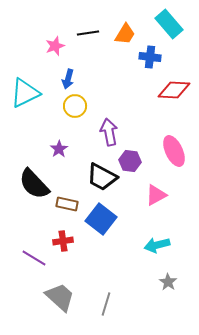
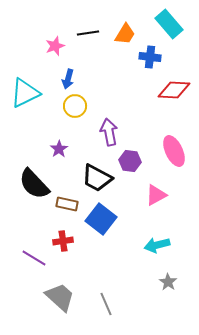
black trapezoid: moved 5 px left, 1 px down
gray line: rotated 40 degrees counterclockwise
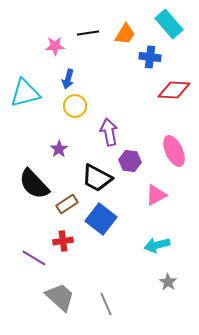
pink star: rotated 18 degrees clockwise
cyan triangle: rotated 12 degrees clockwise
brown rectangle: rotated 45 degrees counterclockwise
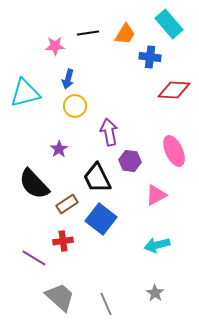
black trapezoid: rotated 36 degrees clockwise
gray star: moved 13 px left, 11 px down
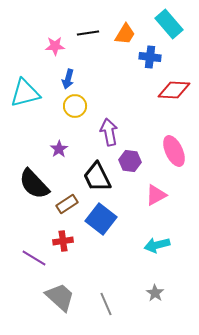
black trapezoid: moved 1 px up
